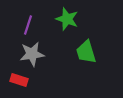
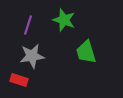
green star: moved 3 px left, 1 px down
gray star: moved 2 px down
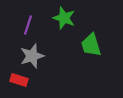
green star: moved 2 px up
green trapezoid: moved 5 px right, 7 px up
gray star: rotated 10 degrees counterclockwise
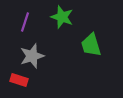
green star: moved 2 px left, 1 px up
purple line: moved 3 px left, 3 px up
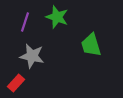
green star: moved 5 px left
gray star: rotated 30 degrees clockwise
red rectangle: moved 3 px left, 3 px down; rotated 66 degrees counterclockwise
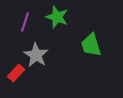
gray star: moved 4 px right, 1 px up; rotated 20 degrees clockwise
red rectangle: moved 10 px up
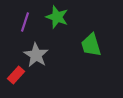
red rectangle: moved 2 px down
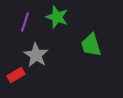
red rectangle: rotated 18 degrees clockwise
